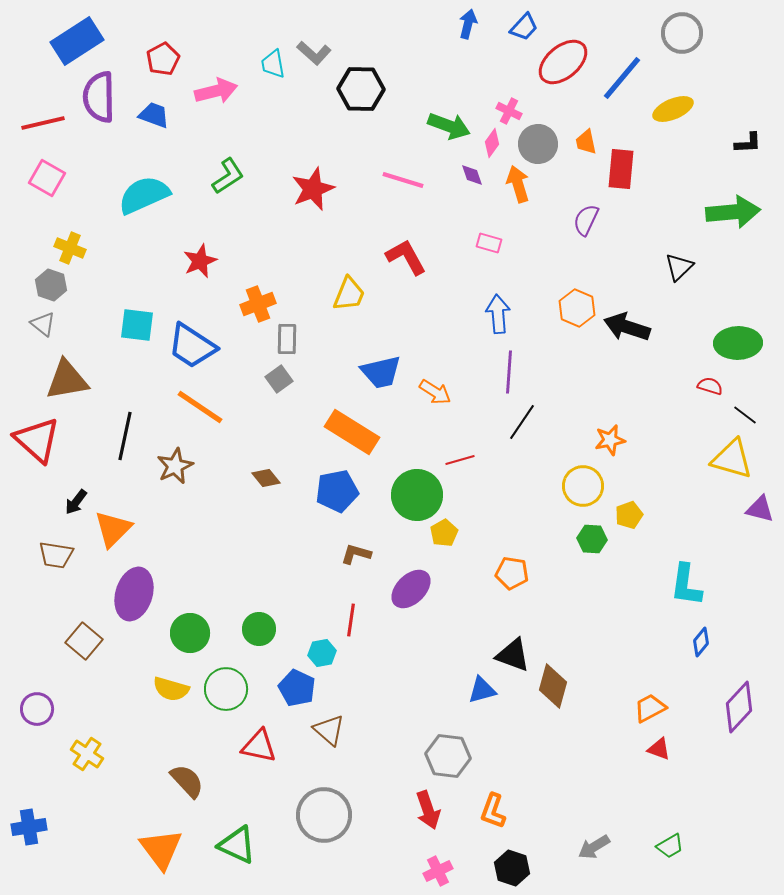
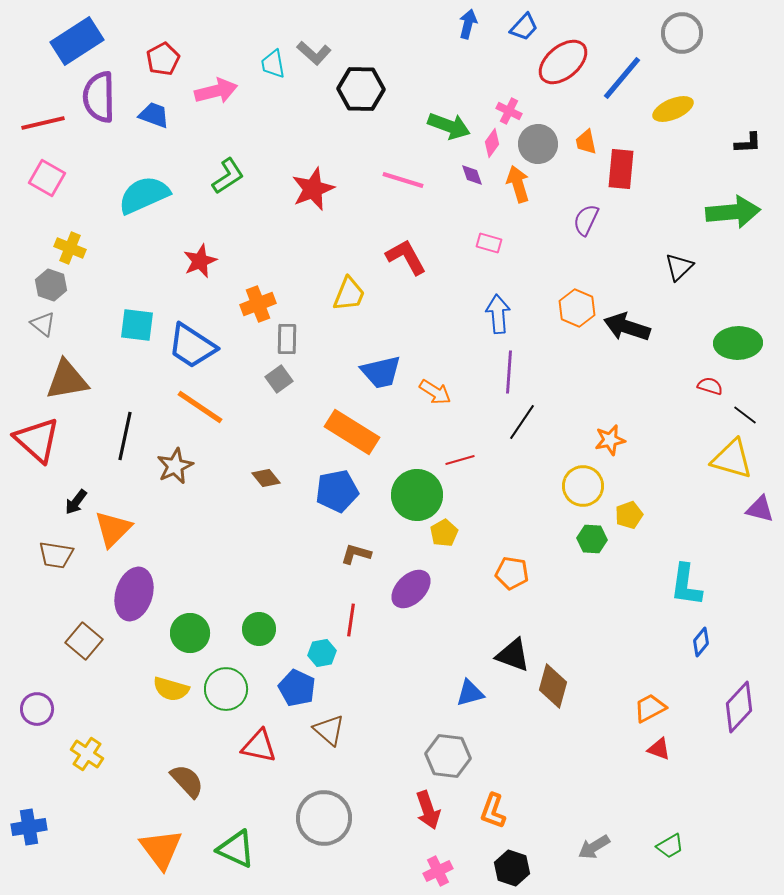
blue triangle at (482, 690): moved 12 px left, 3 px down
gray circle at (324, 815): moved 3 px down
green triangle at (237, 845): moved 1 px left, 4 px down
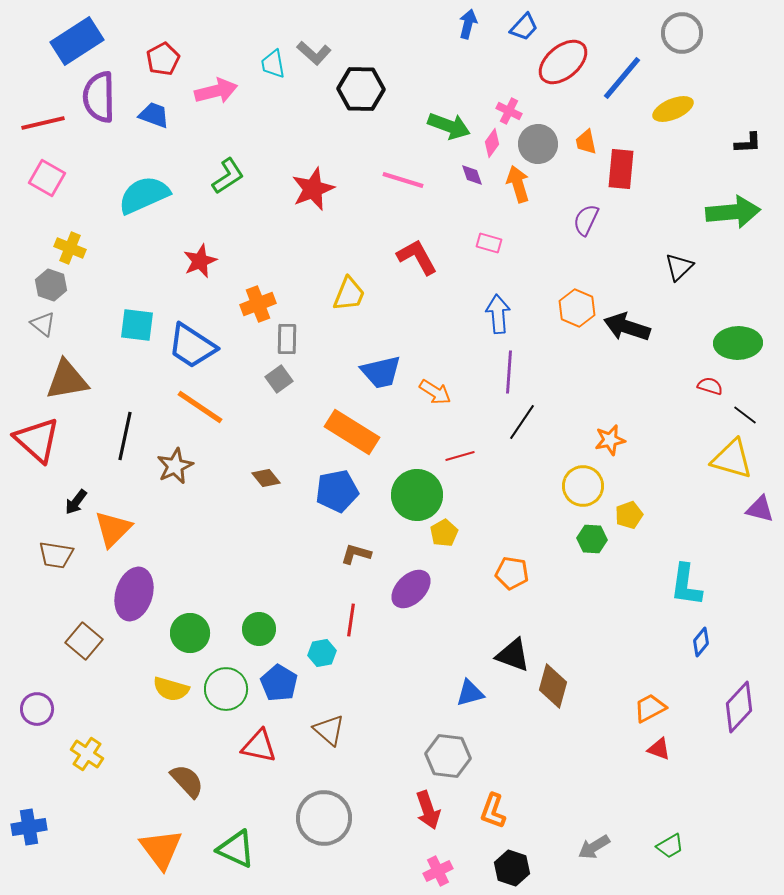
red L-shape at (406, 257): moved 11 px right
red line at (460, 460): moved 4 px up
blue pentagon at (297, 688): moved 18 px left, 5 px up; rotated 6 degrees clockwise
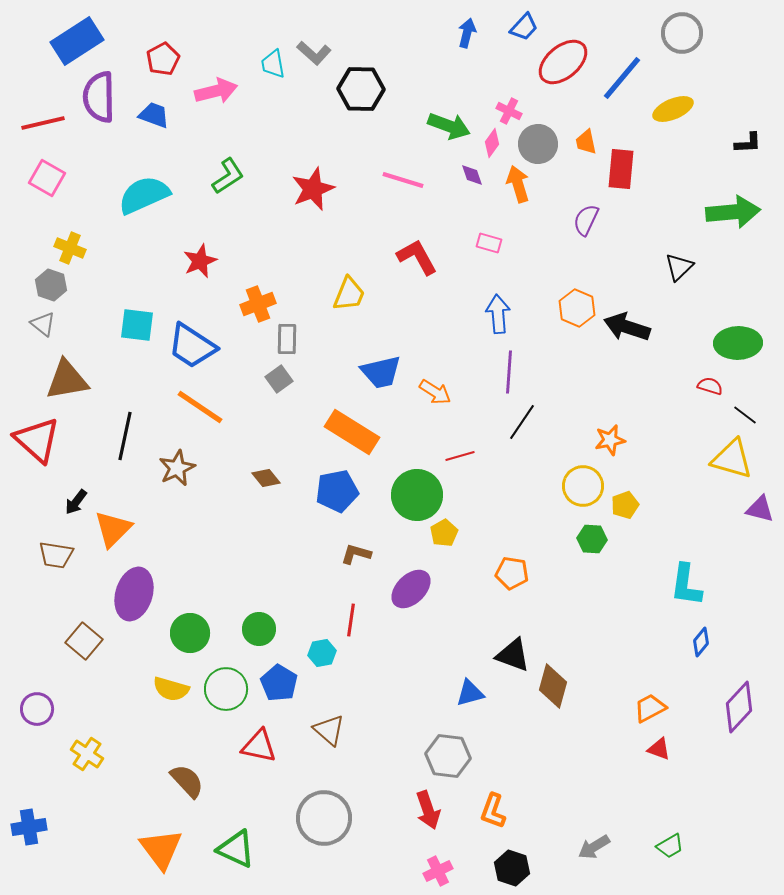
blue arrow at (468, 24): moved 1 px left, 9 px down
brown star at (175, 466): moved 2 px right, 2 px down
yellow pentagon at (629, 515): moved 4 px left, 10 px up
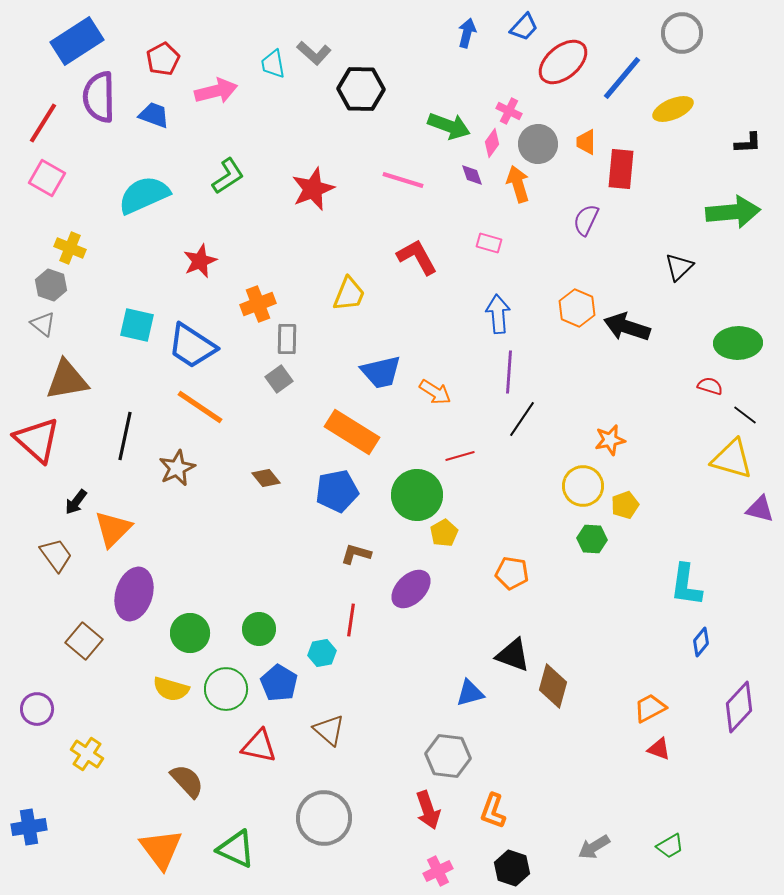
red line at (43, 123): rotated 45 degrees counterclockwise
orange trapezoid at (586, 142): rotated 12 degrees clockwise
cyan square at (137, 325): rotated 6 degrees clockwise
black line at (522, 422): moved 3 px up
brown trapezoid at (56, 555): rotated 135 degrees counterclockwise
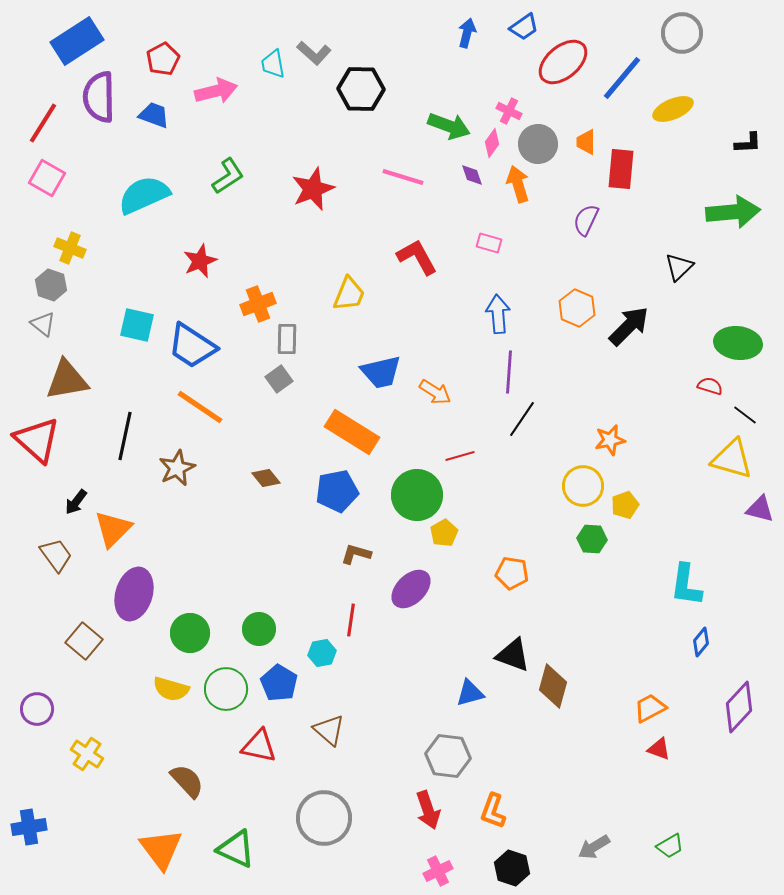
blue trapezoid at (524, 27): rotated 12 degrees clockwise
pink line at (403, 180): moved 3 px up
black arrow at (627, 327): moved 2 px right, 1 px up; rotated 117 degrees clockwise
green ellipse at (738, 343): rotated 9 degrees clockwise
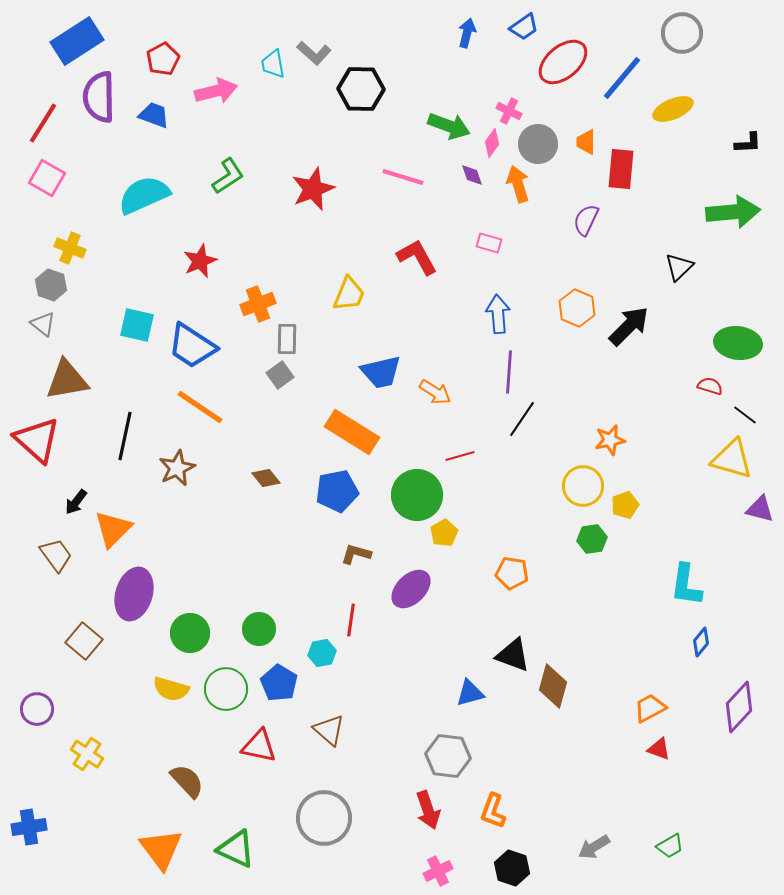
gray square at (279, 379): moved 1 px right, 4 px up
green hexagon at (592, 539): rotated 12 degrees counterclockwise
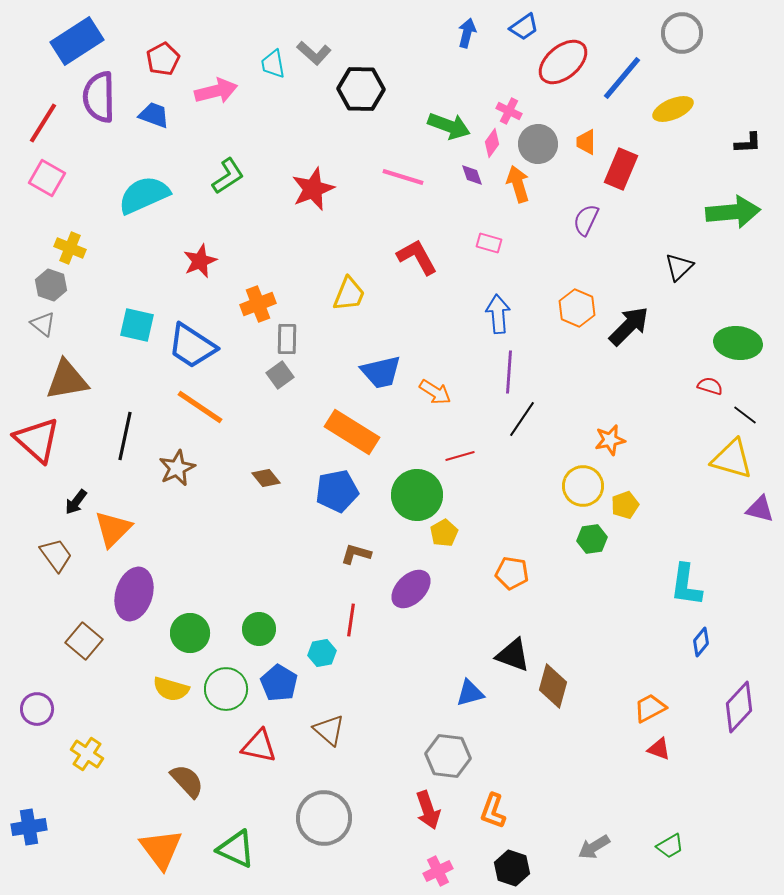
red rectangle at (621, 169): rotated 18 degrees clockwise
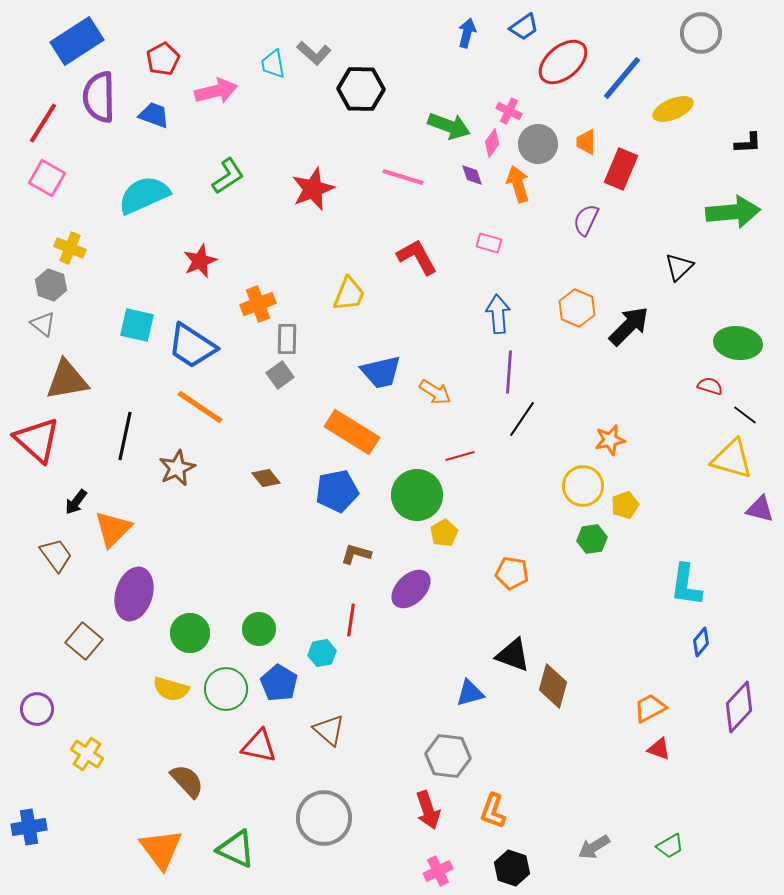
gray circle at (682, 33): moved 19 px right
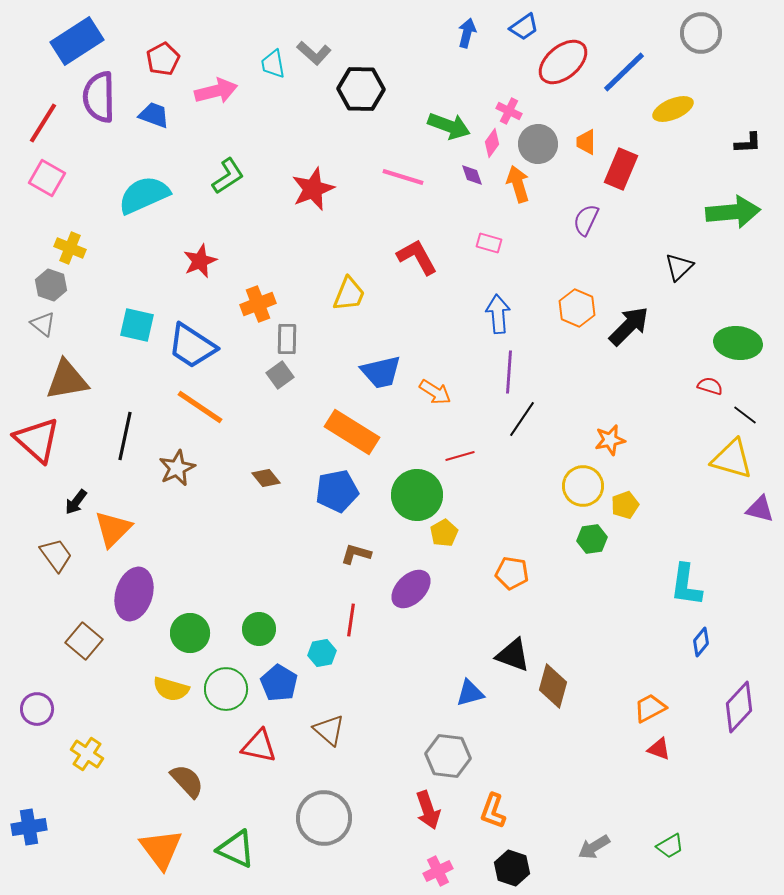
blue line at (622, 78): moved 2 px right, 6 px up; rotated 6 degrees clockwise
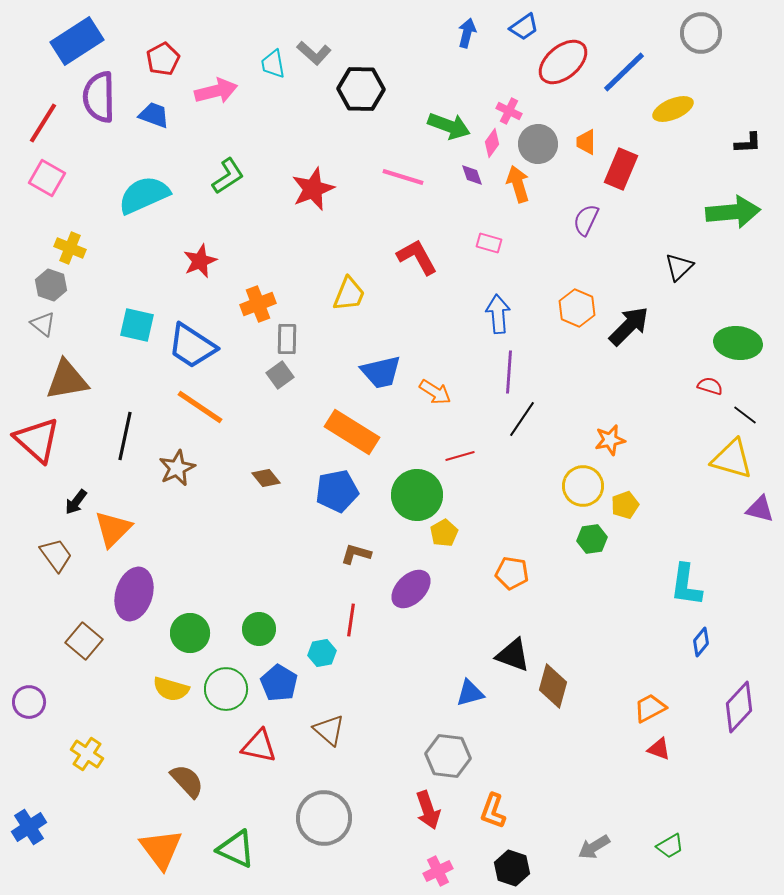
purple circle at (37, 709): moved 8 px left, 7 px up
blue cross at (29, 827): rotated 24 degrees counterclockwise
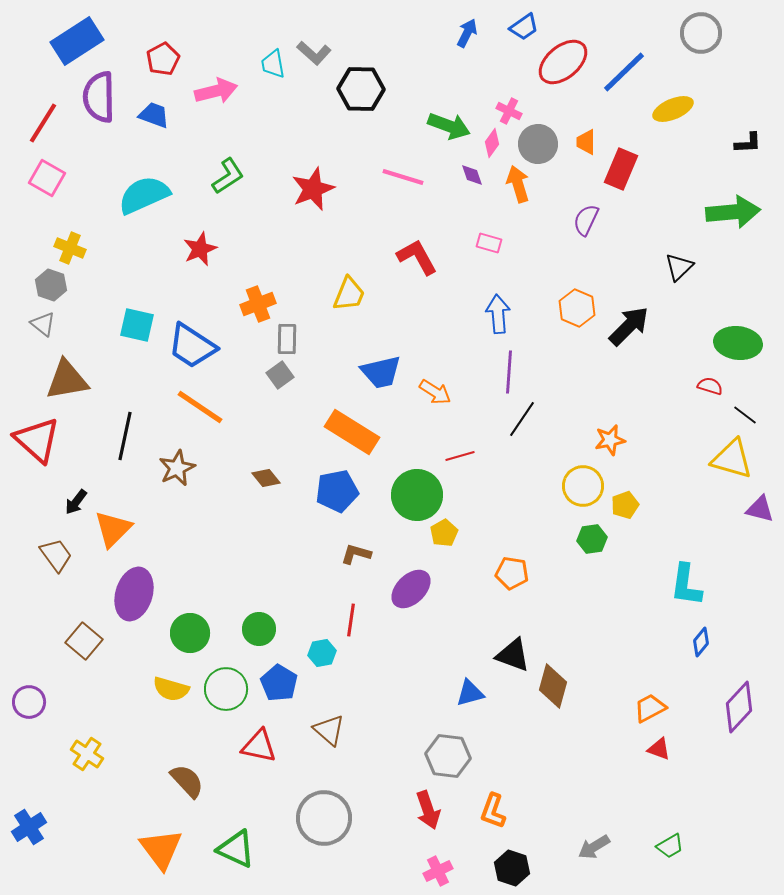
blue arrow at (467, 33): rotated 12 degrees clockwise
red star at (200, 261): moved 12 px up
